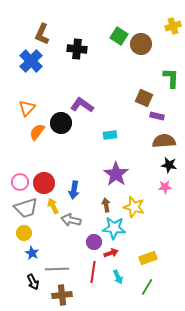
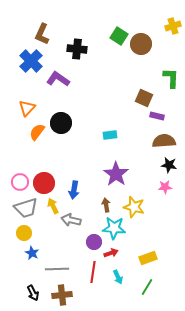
purple L-shape: moved 24 px left, 26 px up
black arrow: moved 11 px down
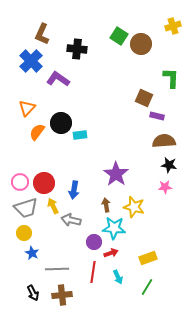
cyan rectangle: moved 30 px left
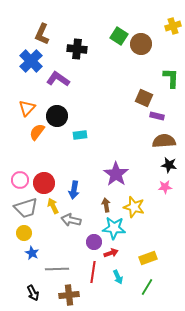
black circle: moved 4 px left, 7 px up
pink circle: moved 2 px up
brown cross: moved 7 px right
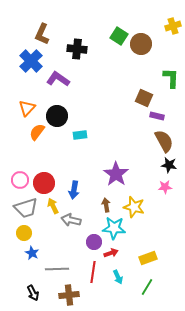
brown semicircle: rotated 65 degrees clockwise
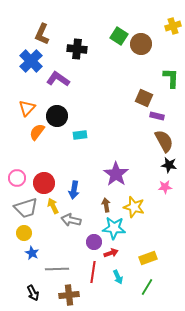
pink circle: moved 3 px left, 2 px up
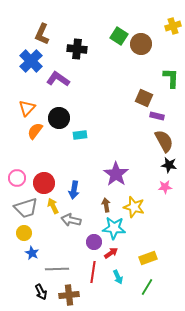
black circle: moved 2 px right, 2 px down
orange semicircle: moved 2 px left, 1 px up
red arrow: rotated 16 degrees counterclockwise
black arrow: moved 8 px right, 1 px up
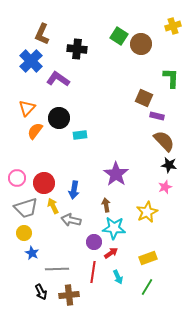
brown semicircle: rotated 15 degrees counterclockwise
pink star: rotated 16 degrees counterclockwise
yellow star: moved 13 px right, 5 px down; rotated 30 degrees clockwise
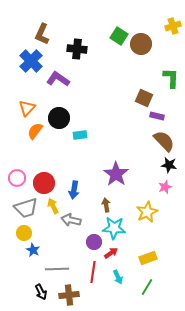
blue star: moved 1 px right, 3 px up
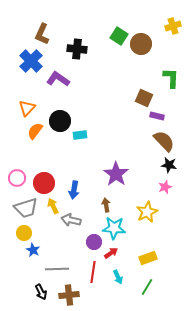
black circle: moved 1 px right, 3 px down
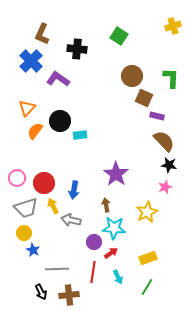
brown circle: moved 9 px left, 32 px down
